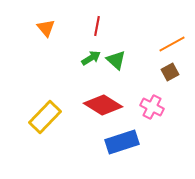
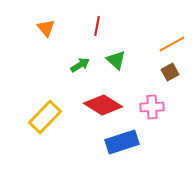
green arrow: moved 11 px left, 7 px down
pink cross: rotated 30 degrees counterclockwise
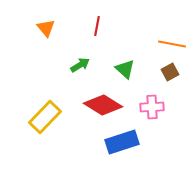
orange line: rotated 40 degrees clockwise
green triangle: moved 9 px right, 9 px down
